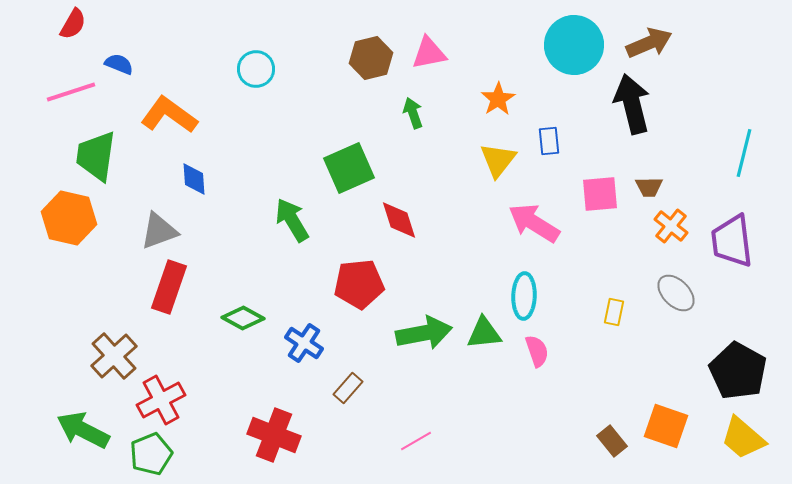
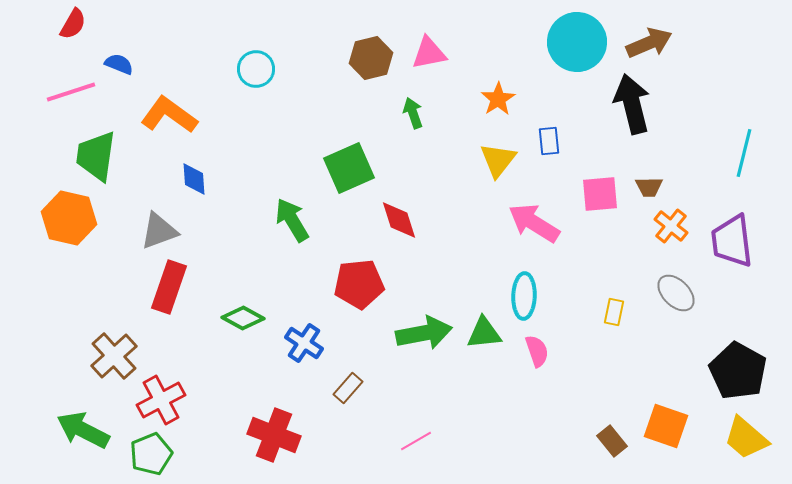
cyan circle at (574, 45): moved 3 px right, 3 px up
yellow trapezoid at (743, 438): moved 3 px right
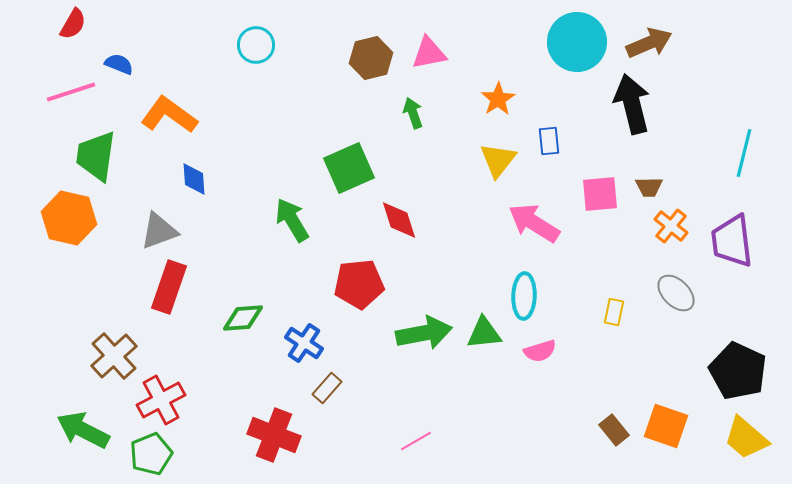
cyan circle at (256, 69): moved 24 px up
green diamond at (243, 318): rotated 33 degrees counterclockwise
pink semicircle at (537, 351): moved 3 px right; rotated 92 degrees clockwise
black pentagon at (738, 371): rotated 4 degrees counterclockwise
brown rectangle at (348, 388): moved 21 px left
brown rectangle at (612, 441): moved 2 px right, 11 px up
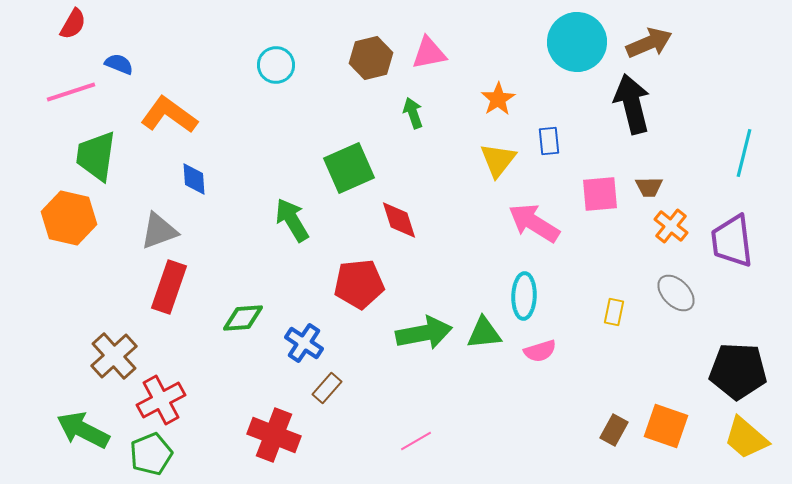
cyan circle at (256, 45): moved 20 px right, 20 px down
black pentagon at (738, 371): rotated 22 degrees counterclockwise
brown rectangle at (614, 430): rotated 68 degrees clockwise
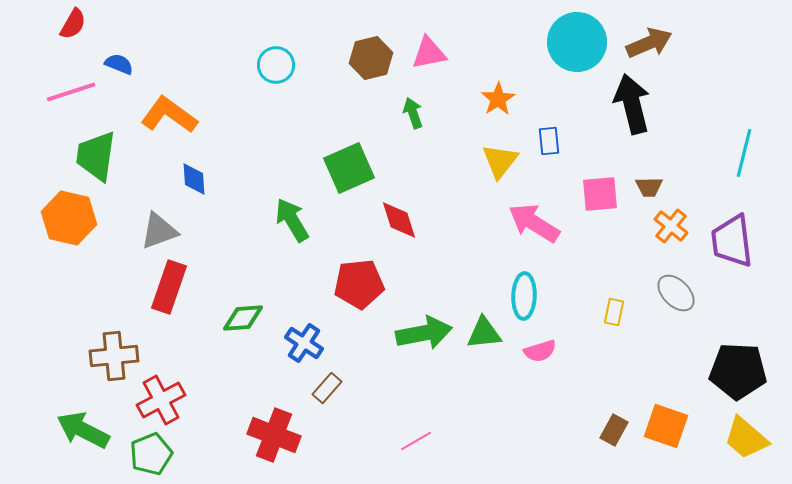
yellow triangle at (498, 160): moved 2 px right, 1 px down
brown cross at (114, 356): rotated 36 degrees clockwise
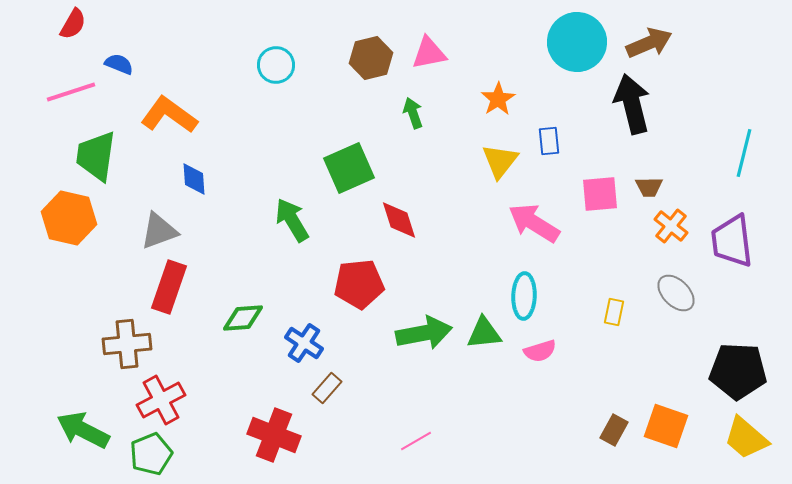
brown cross at (114, 356): moved 13 px right, 12 px up
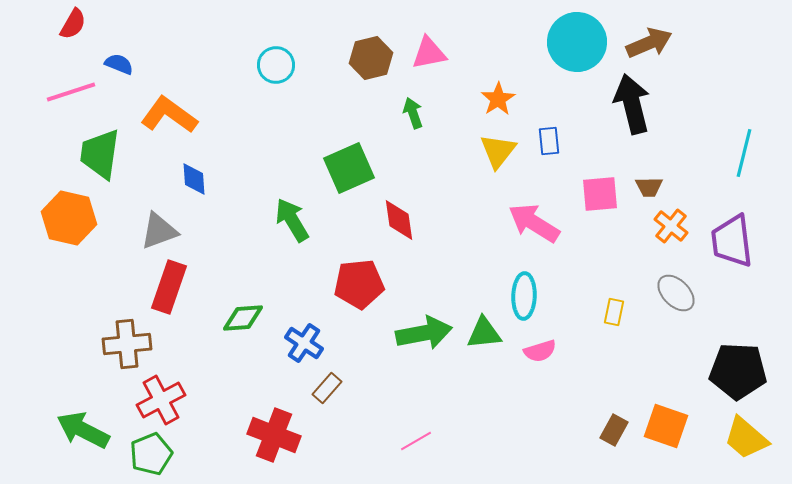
green trapezoid at (96, 156): moved 4 px right, 2 px up
yellow triangle at (500, 161): moved 2 px left, 10 px up
red diamond at (399, 220): rotated 9 degrees clockwise
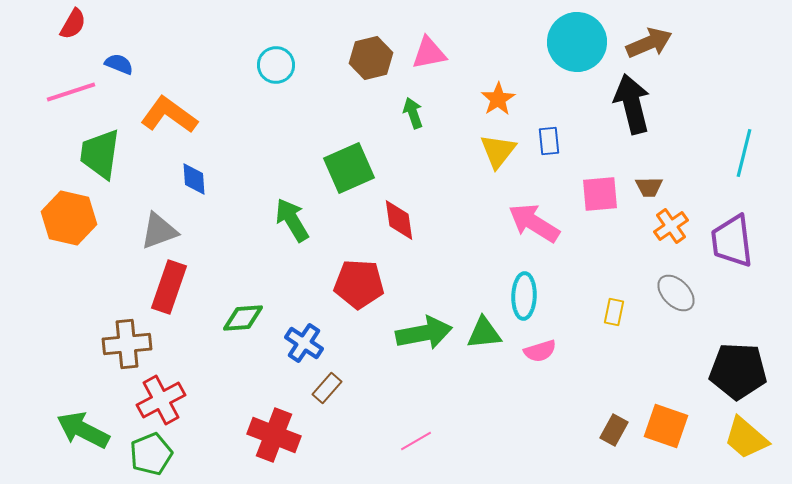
orange cross at (671, 226): rotated 16 degrees clockwise
red pentagon at (359, 284): rotated 9 degrees clockwise
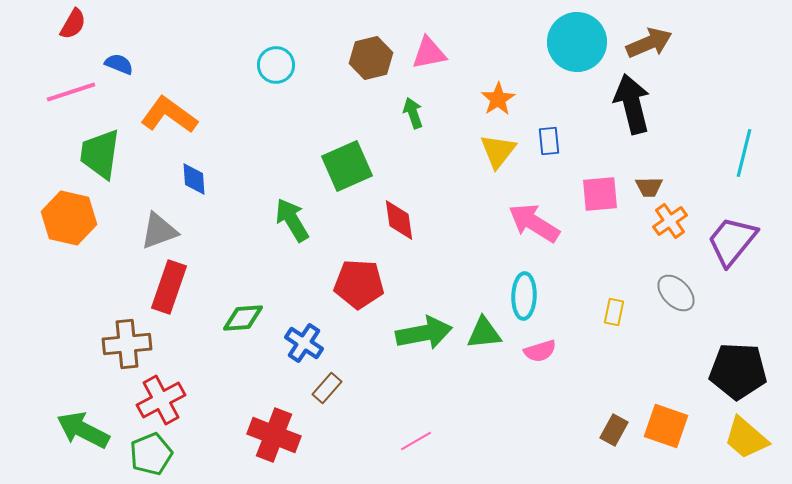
green square at (349, 168): moved 2 px left, 2 px up
orange cross at (671, 226): moved 1 px left, 5 px up
purple trapezoid at (732, 241): rotated 46 degrees clockwise
